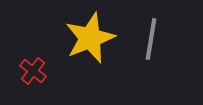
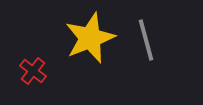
gray line: moved 5 px left, 1 px down; rotated 24 degrees counterclockwise
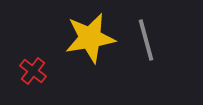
yellow star: rotated 12 degrees clockwise
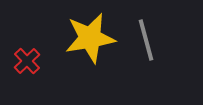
red cross: moved 6 px left, 10 px up; rotated 8 degrees clockwise
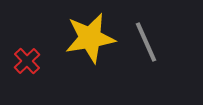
gray line: moved 2 px down; rotated 9 degrees counterclockwise
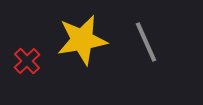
yellow star: moved 8 px left, 2 px down
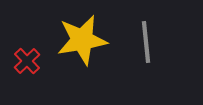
gray line: rotated 18 degrees clockwise
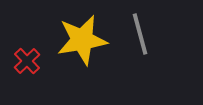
gray line: moved 6 px left, 8 px up; rotated 9 degrees counterclockwise
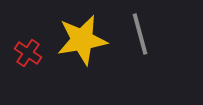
red cross: moved 1 px right, 8 px up; rotated 12 degrees counterclockwise
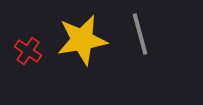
red cross: moved 2 px up
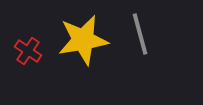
yellow star: moved 1 px right
